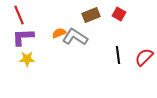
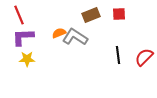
red square: rotated 32 degrees counterclockwise
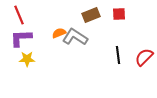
purple L-shape: moved 2 px left, 1 px down
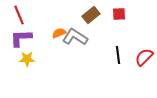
brown rectangle: rotated 18 degrees counterclockwise
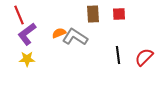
brown rectangle: moved 2 px right, 1 px up; rotated 54 degrees counterclockwise
purple L-shape: moved 6 px right, 4 px up; rotated 35 degrees counterclockwise
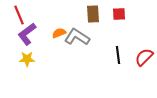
gray L-shape: moved 2 px right
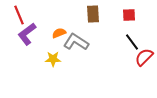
red square: moved 10 px right, 1 px down
gray L-shape: moved 1 px left, 5 px down
black line: moved 14 px right, 13 px up; rotated 30 degrees counterclockwise
yellow star: moved 26 px right
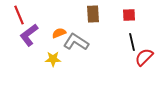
purple L-shape: moved 2 px right, 1 px down
black line: rotated 24 degrees clockwise
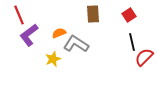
red square: rotated 32 degrees counterclockwise
gray L-shape: moved 2 px down
yellow star: rotated 21 degrees counterclockwise
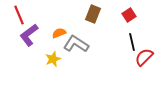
brown rectangle: rotated 24 degrees clockwise
